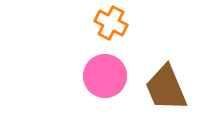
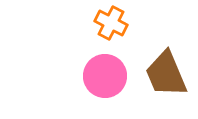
brown trapezoid: moved 14 px up
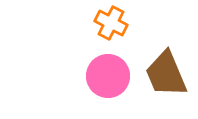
pink circle: moved 3 px right
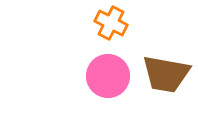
brown trapezoid: rotated 57 degrees counterclockwise
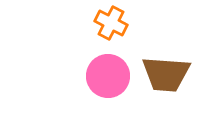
brown trapezoid: rotated 6 degrees counterclockwise
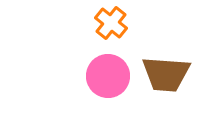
orange cross: rotated 12 degrees clockwise
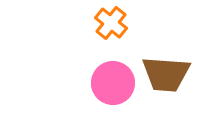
pink circle: moved 5 px right, 7 px down
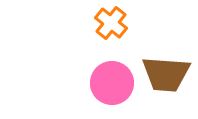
pink circle: moved 1 px left
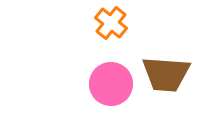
pink circle: moved 1 px left, 1 px down
